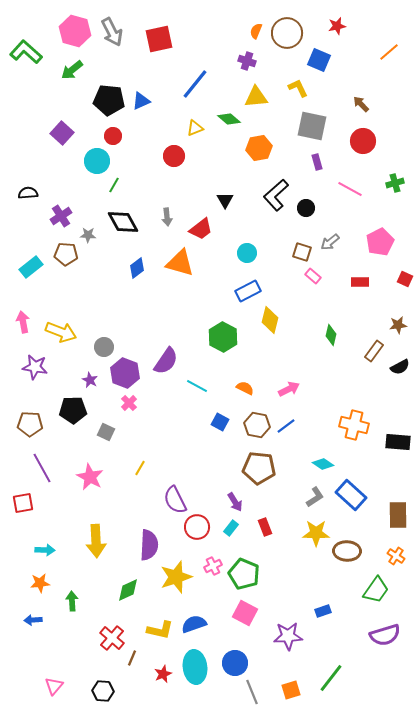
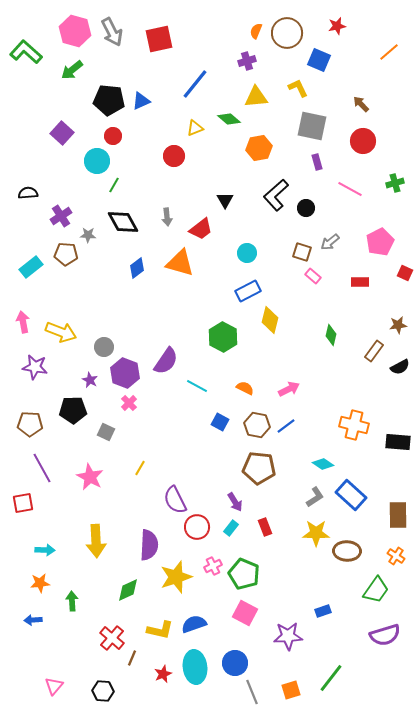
purple cross at (247, 61): rotated 36 degrees counterclockwise
red square at (405, 279): moved 6 px up
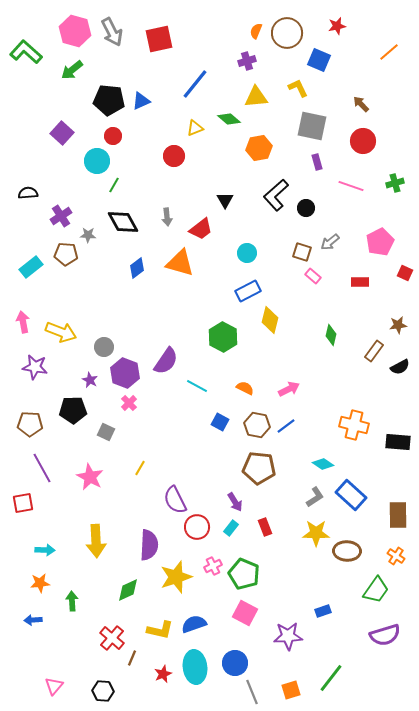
pink line at (350, 189): moved 1 px right, 3 px up; rotated 10 degrees counterclockwise
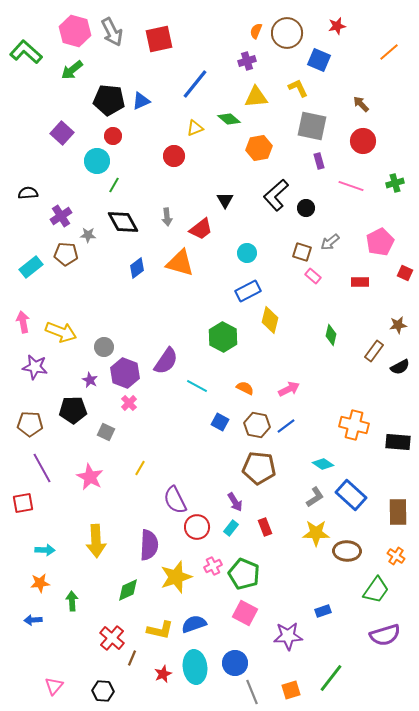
purple rectangle at (317, 162): moved 2 px right, 1 px up
brown rectangle at (398, 515): moved 3 px up
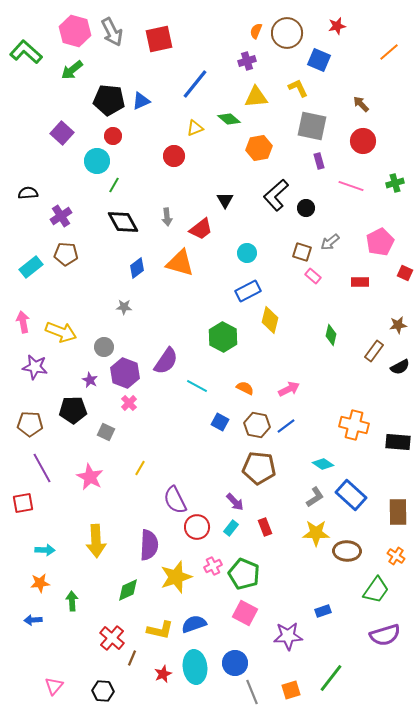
gray star at (88, 235): moved 36 px right, 72 px down
purple arrow at (235, 502): rotated 12 degrees counterclockwise
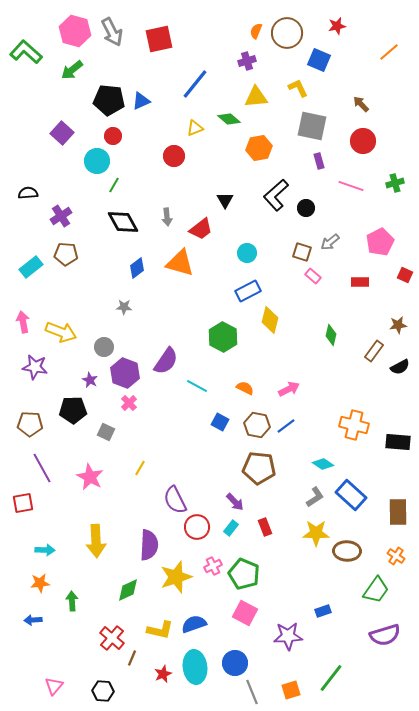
red square at (405, 273): moved 2 px down
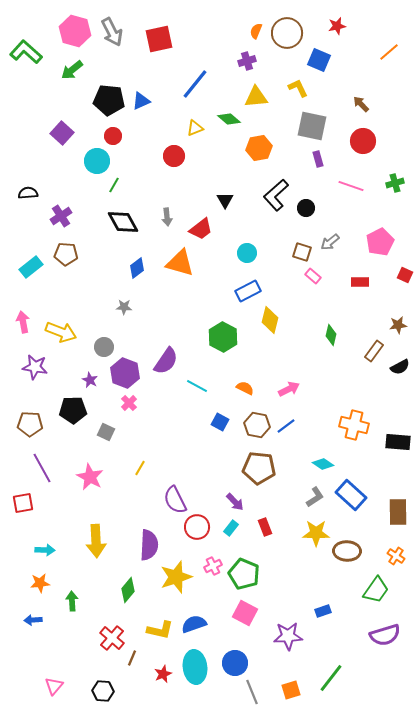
purple rectangle at (319, 161): moved 1 px left, 2 px up
green diamond at (128, 590): rotated 25 degrees counterclockwise
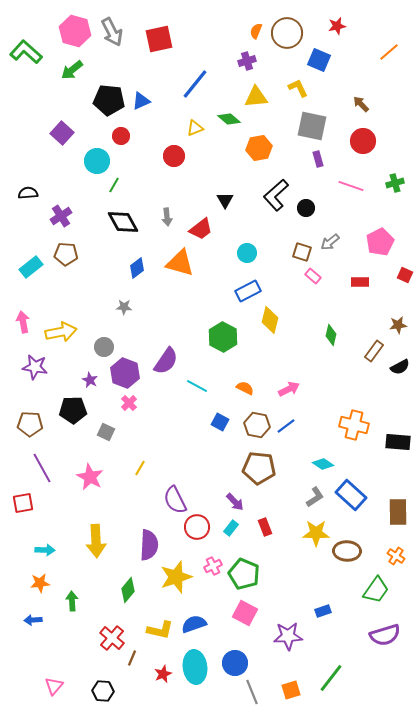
red circle at (113, 136): moved 8 px right
yellow arrow at (61, 332): rotated 32 degrees counterclockwise
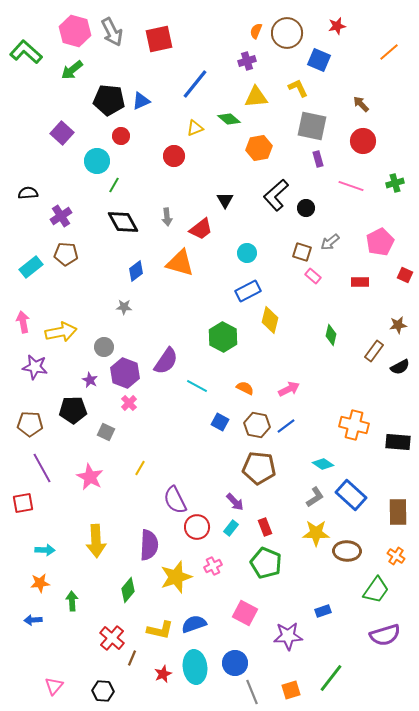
blue diamond at (137, 268): moved 1 px left, 3 px down
green pentagon at (244, 574): moved 22 px right, 11 px up
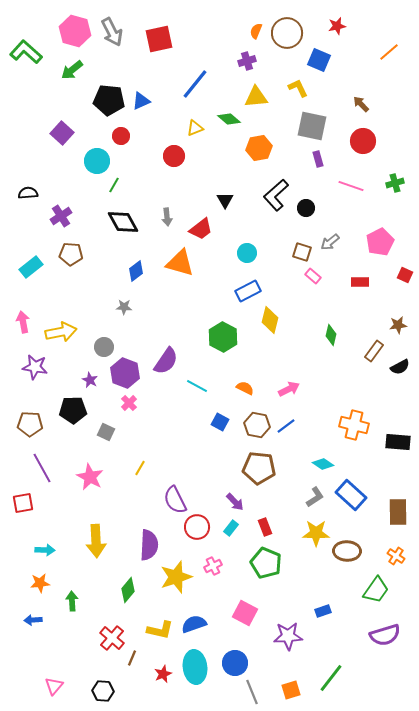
brown pentagon at (66, 254): moved 5 px right
